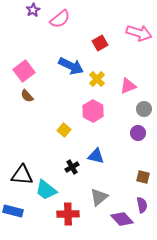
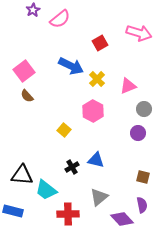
blue triangle: moved 4 px down
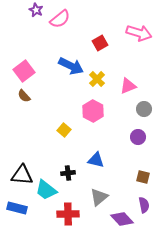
purple star: moved 3 px right; rotated 16 degrees counterclockwise
brown semicircle: moved 3 px left
purple circle: moved 4 px down
black cross: moved 4 px left, 6 px down; rotated 24 degrees clockwise
purple semicircle: moved 2 px right
blue rectangle: moved 4 px right, 3 px up
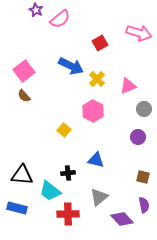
cyan trapezoid: moved 4 px right, 1 px down
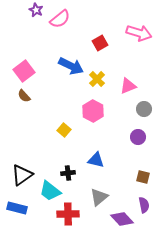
black triangle: rotated 40 degrees counterclockwise
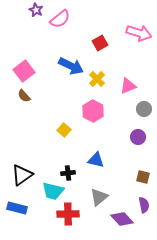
cyan trapezoid: moved 3 px right; rotated 25 degrees counterclockwise
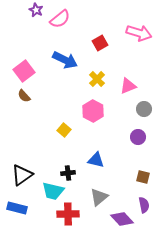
blue arrow: moved 6 px left, 6 px up
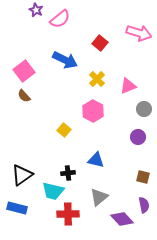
red square: rotated 21 degrees counterclockwise
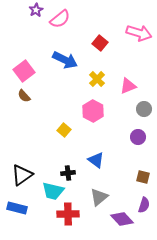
purple star: rotated 16 degrees clockwise
blue triangle: rotated 24 degrees clockwise
purple semicircle: rotated 28 degrees clockwise
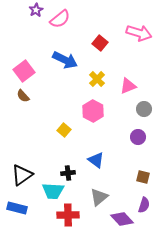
brown semicircle: moved 1 px left
cyan trapezoid: rotated 10 degrees counterclockwise
red cross: moved 1 px down
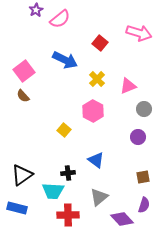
brown square: rotated 24 degrees counterclockwise
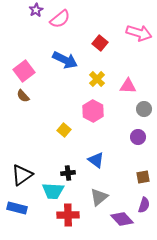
pink triangle: rotated 24 degrees clockwise
